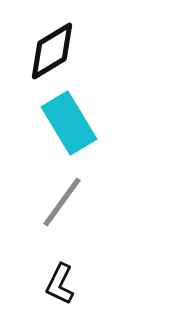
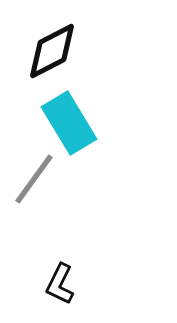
black diamond: rotated 4 degrees clockwise
gray line: moved 28 px left, 23 px up
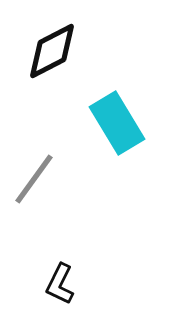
cyan rectangle: moved 48 px right
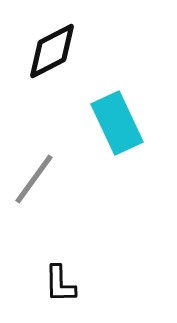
cyan rectangle: rotated 6 degrees clockwise
black L-shape: rotated 27 degrees counterclockwise
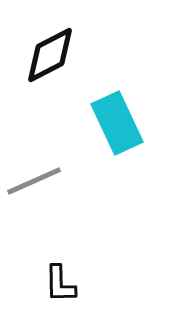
black diamond: moved 2 px left, 4 px down
gray line: moved 2 px down; rotated 30 degrees clockwise
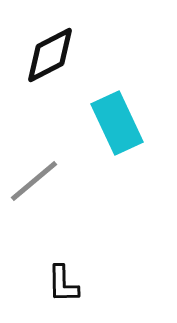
gray line: rotated 16 degrees counterclockwise
black L-shape: moved 3 px right
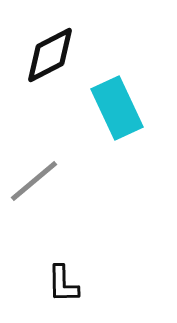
cyan rectangle: moved 15 px up
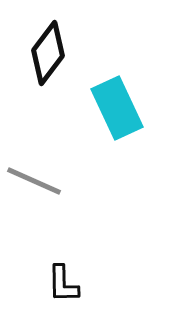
black diamond: moved 2 px left, 2 px up; rotated 26 degrees counterclockwise
gray line: rotated 64 degrees clockwise
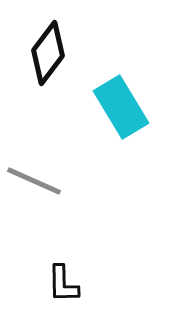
cyan rectangle: moved 4 px right, 1 px up; rotated 6 degrees counterclockwise
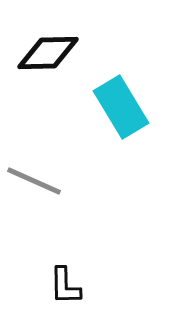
black diamond: rotated 52 degrees clockwise
black L-shape: moved 2 px right, 2 px down
